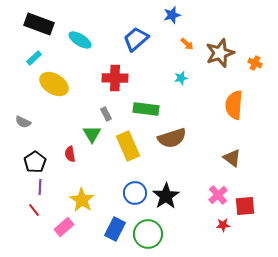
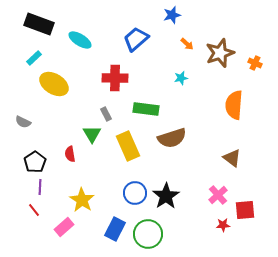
red square: moved 4 px down
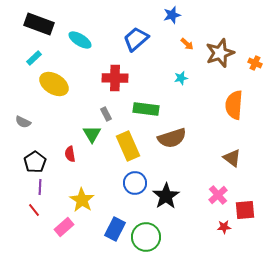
blue circle: moved 10 px up
red star: moved 1 px right, 2 px down
green circle: moved 2 px left, 3 px down
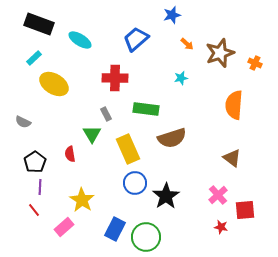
yellow rectangle: moved 3 px down
red star: moved 3 px left; rotated 16 degrees clockwise
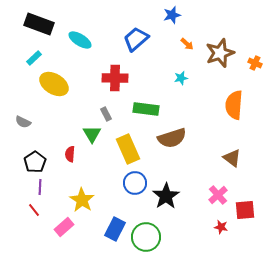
red semicircle: rotated 14 degrees clockwise
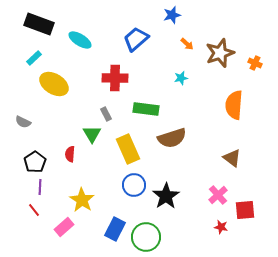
blue circle: moved 1 px left, 2 px down
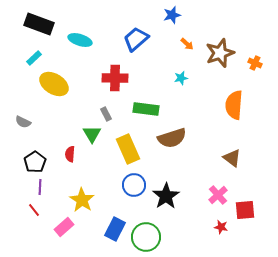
cyan ellipse: rotated 15 degrees counterclockwise
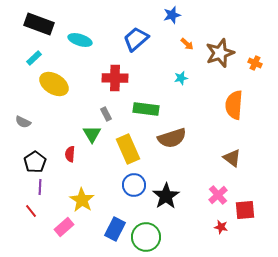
red line: moved 3 px left, 1 px down
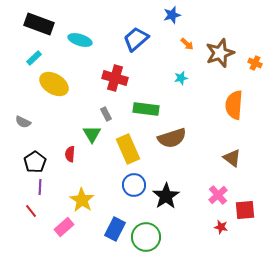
red cross: rotated 15 degrees clockwise
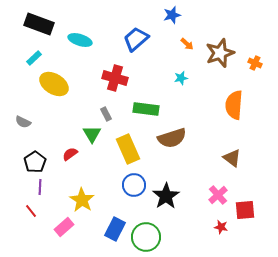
red semicircle: rotated 49 degrees clockwise
